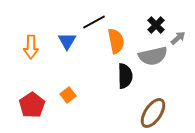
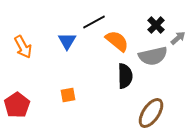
orange semicircle: moved 1 px right; rotated 40 degrees counterclockwise
orange arrow: moved 8 px left; rotated 30 degrees counterclockwise
orange square: rotated 28 degrees clockwise
red pentagon: moved 15 px left
brown ellipse: moved 2 px left
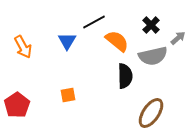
black cross: moved 5 px left
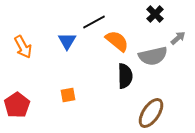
black cross: moved 4 px right, 11 px up
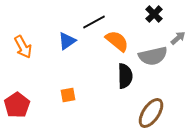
black cross: moved 1 px left
blue triangle: rotated 24 degrees clockwise
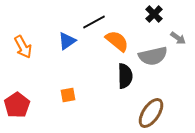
gray arrow: rotated 77 degrees clockwise
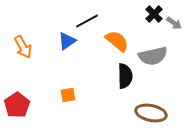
black line: moved 7 px left, 1 px up
gray arrow: moved 4 px left, 15 px up
brown ellipse: rotated 68 degrees clockwise
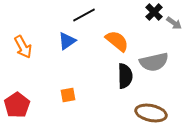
black cross: moved 2 px up
black line: moved 3 px left, 6 px up
gray semicircle: moved 1 px right, 6 px down
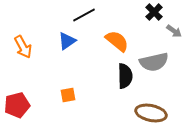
gray arrow: moved 8 px down
red pentagon: rotated 20 degrees clockwise
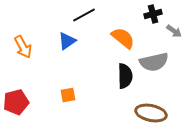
black cross: moved 1 px left, 2 px down; rotated 30 degrees clockwise
orange semicircle: moved 6 px right, 3 px up
red pentagon: moved 1 px left, 3 px up
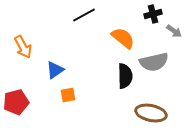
blue triangle: moved 12 px left, 29 px down
